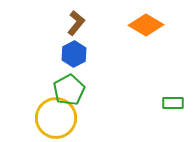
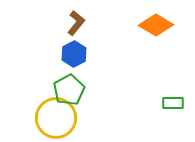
orange diamond: moved 10 px right
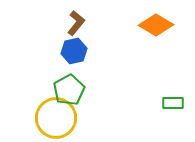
blue hexagon: moved 3 px up; rotated 15 degrees clockwise
